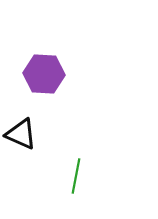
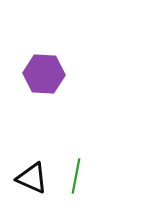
black triangle: moved 11 px right, 44 px down
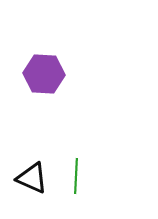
green line: rotated 8 degrees counterclockwise
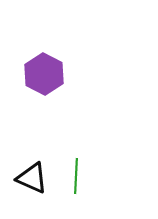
purple hexagon: rotated 24 degrees clockwise
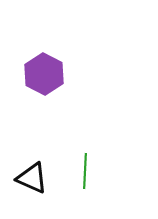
green line: moved 9 px right, 5 px up
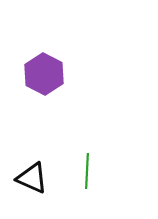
green line: moved 2 px right
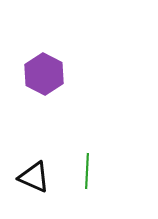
black triangle: moved 2 px right, 1 px up
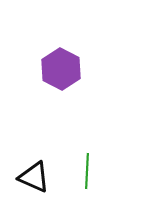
purple hexagon: moved 17 px right, 5 px up
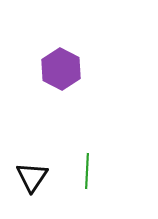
black triangle: moved 2 px left; rotated 40 degrees clockwise
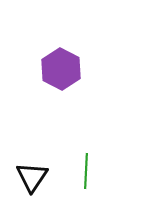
green line: moved 1 px left
